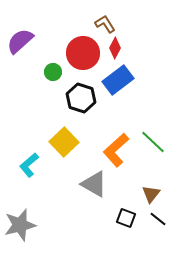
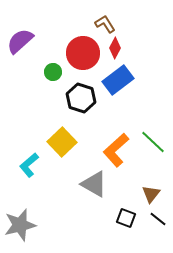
yellow square: moved 2 px left
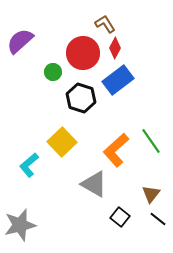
green line: moved 2 px left, 1 px up; rotated 12 degrees clockwise
black square: moved 6 px left, 1 px up; rotated 18 degrees clockwise
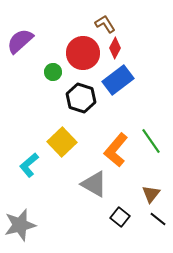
orange L-shape: rotated 8 degrees counterclockwise
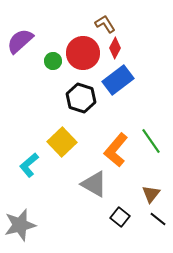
green circle: moved 11 px up
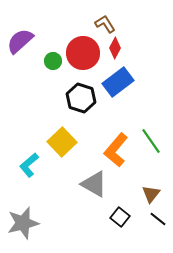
blue rectangle: moved 2 px down
gray star: moved 3 px right, 2 px up
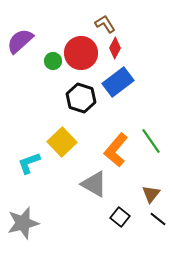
red circle: moved 2 px left
cyan L-shape: moved 2 px up; rotated 20 degrees clockwise
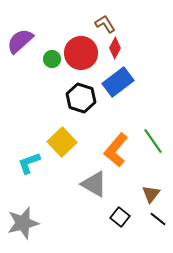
green circle: moved 1 px left, 2 px up
green line: moved 2 px right
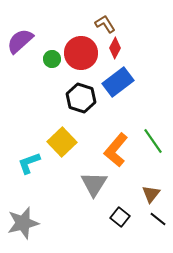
gray triangle: rotated 32 degrees clockwise
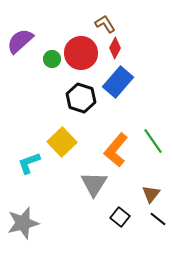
blue rectangle: rotated 12 degrees counterclockwise
